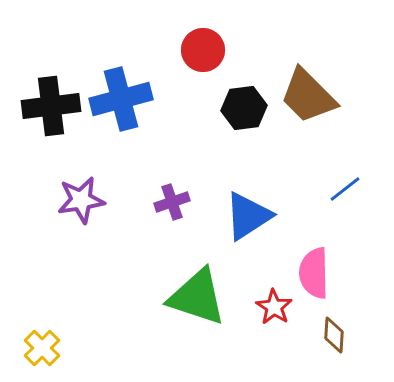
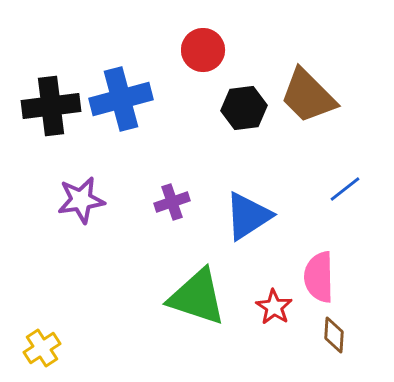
pink semicircle: moved 5 px right, 4 px down
yellow cross: rotated 12 degrees clockwise
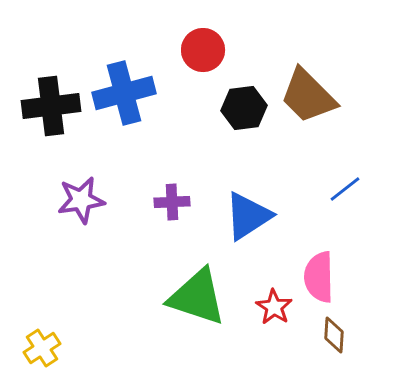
blue cross: moved 3 px right, 6 px up
purple cross: rotated 16 degrees clockwise
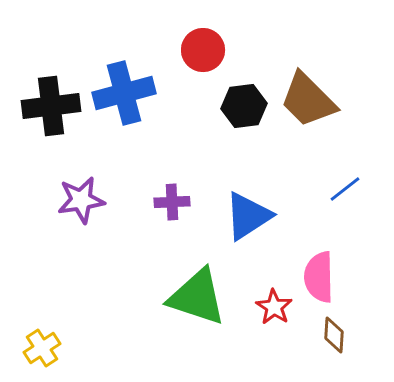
brown trapezoid: moved 4 px down
black hexagon: moved 2 px up
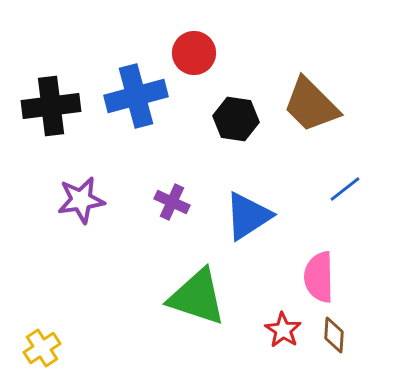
red circle: moved 9 px left, 3 px down
blue cross: moved 12 px right, 3 px down
brown trapezoid: moved 3 px right, 5 px down
black hexagon: moved 8 px left, 13 px down; rotated 15 degrees clockwise
purple cross: rotated 28 degrees clockwise
red star: moved 9 px right, 23 px down
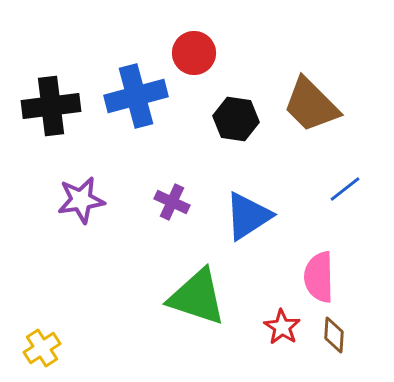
red star: moved 1 px left, 3 px up
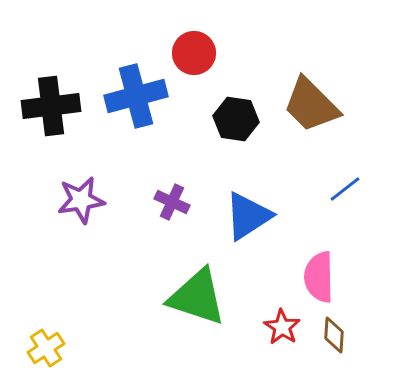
yellow cross: moved 4 px right
